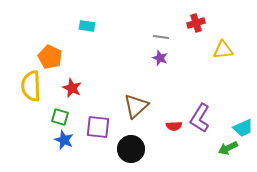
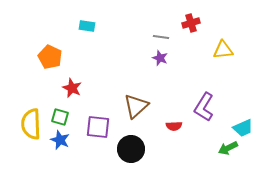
red cross: moved 5 px left
yellow semicircle: moved 38 px down
purple L-shape: moved 4 px right, 11 px up
blue star: moved 4 px left
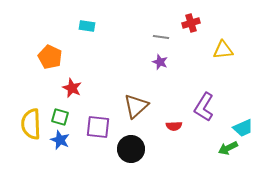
purple star: moved 4 px down
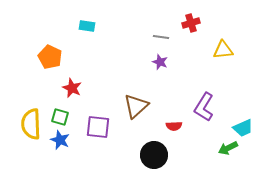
black circle: moved 23 px right, 6 px down
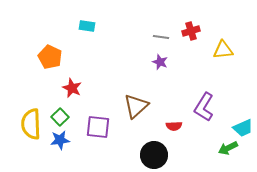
red cross: moved 8 px down
green square: rotated 30 degrees clockwise
blue star: rotated 30 degrees counterclockwise
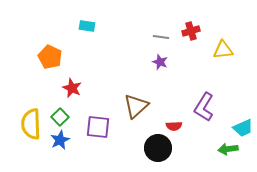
blue star: rotated 18 degrees counterclockwise
green arrow: moved 1 px down; rotated 18 degrees clockwise
black circle: moved 4 px right, 7 px up
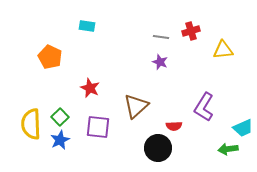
red star: moved 18 px right
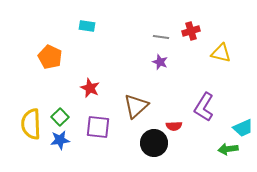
yellow triangle: moved 2 px left, 3 px down; rotated 20 degrees clockwise
blue star: rotated 18 degrees clockwise
black circle: moved 4 px left, 5 px up
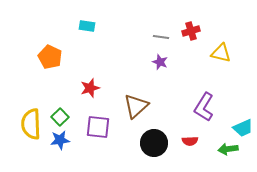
red star: rotated 30 degrees clockwise
red semicircle: moved 16 px right, 15 px down
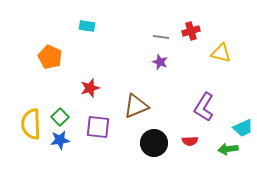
brown triangle: rotated 20 degrees clockwise
